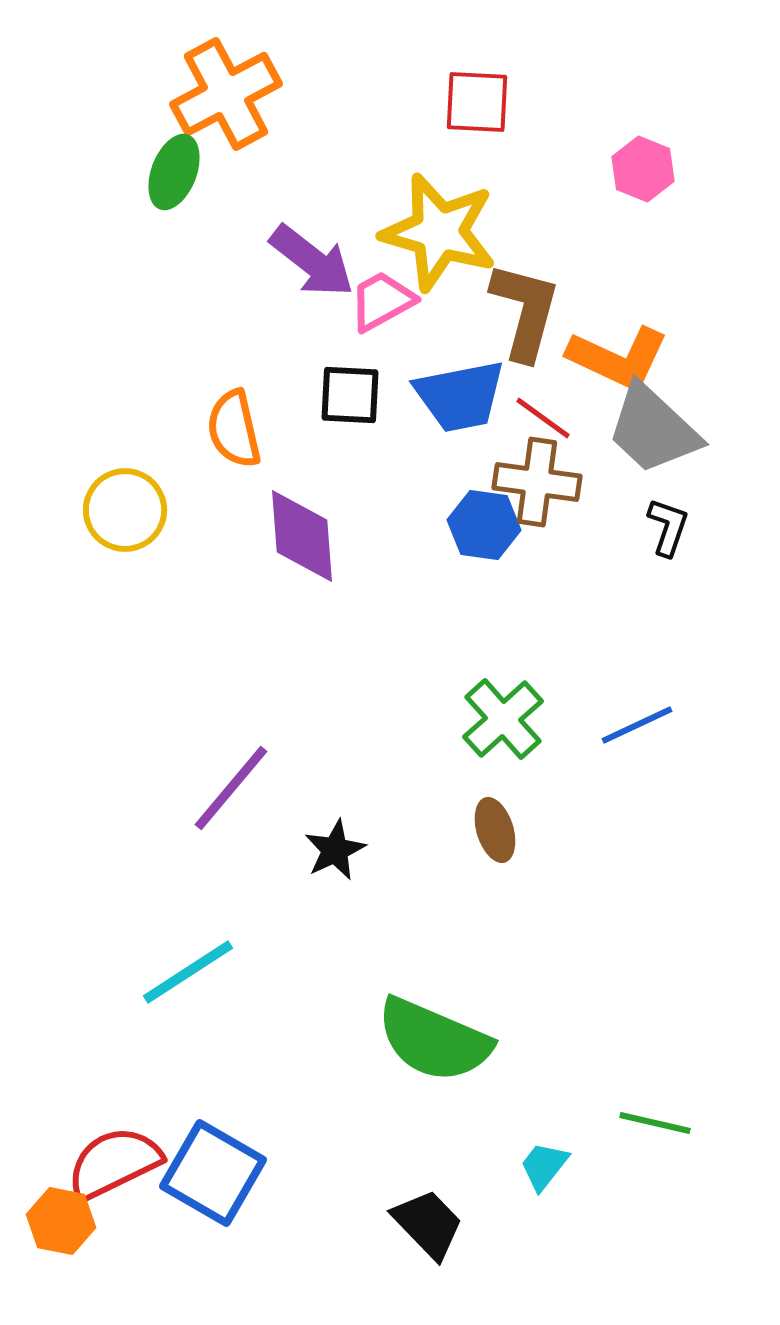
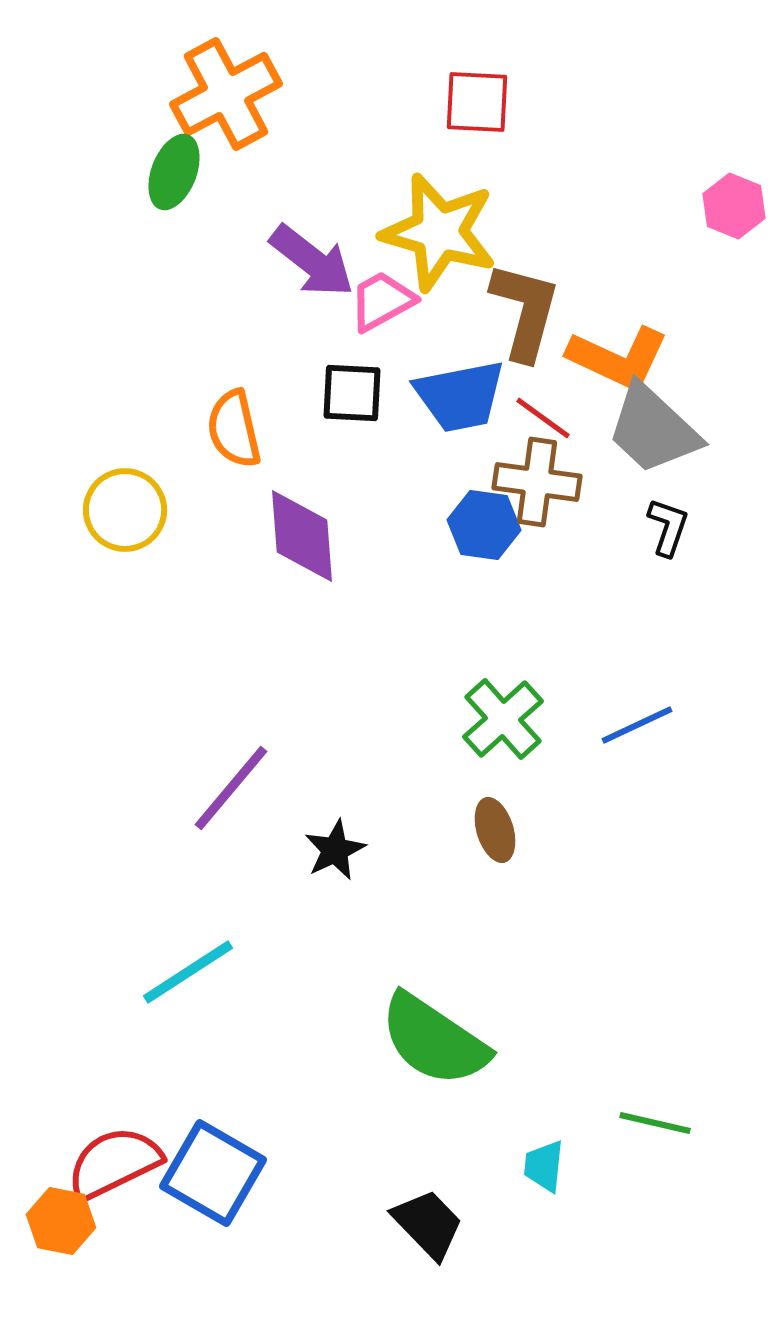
pink hexagon: moved 91 px right, 37 px down
black square: moved 2 px right, 2 px up
green semicircle: rotated 11 degrees clockwise
cyan trapezoid: rotated 32 degrees counterclockwise
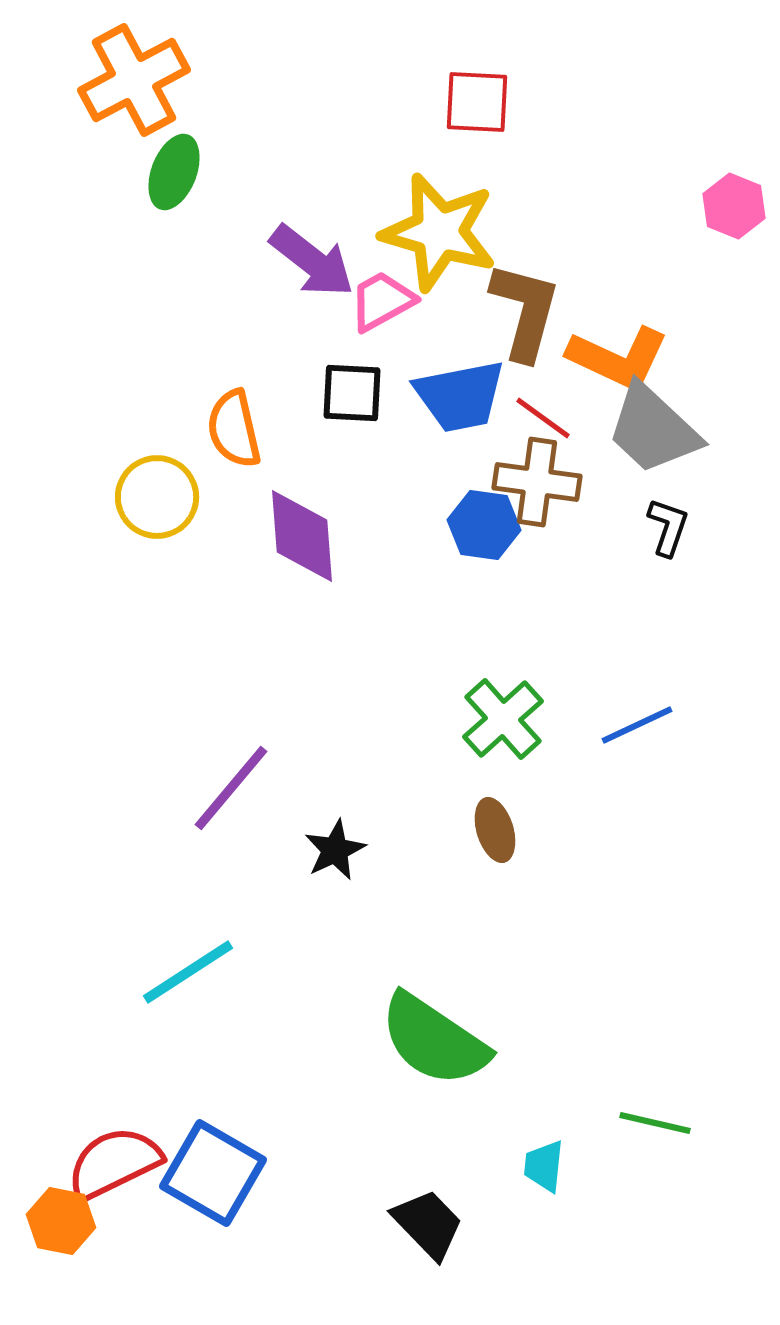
orange cross: moved 92 px left, 14 px up
yellow circle: moved 32 px right, 13 px up
